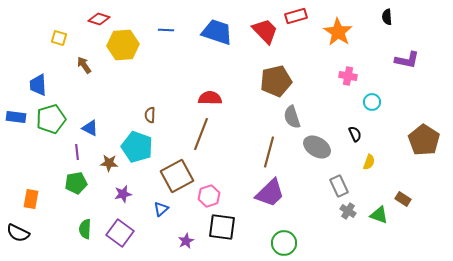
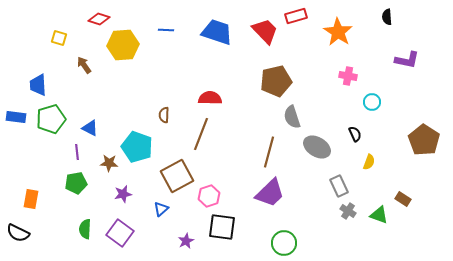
brown semicircle at (150, 115): moved 14 px right
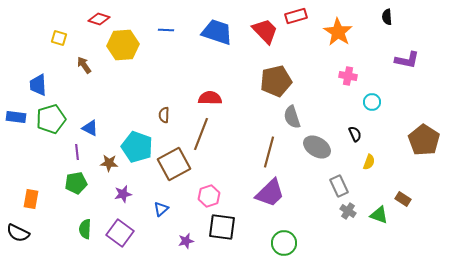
brown square at (177, 176): moved 3 px left, 12 px up
purple star at (186, 241): rotated 14 degrees clockwise
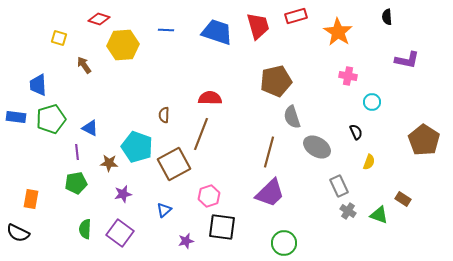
red trapezoid at (265, 31): moved 7 px left, 5 px up; rotated 28 degrees clockwise
black semicircle at (355, 134): moved 1 px right, 2 px up
blue triangle at (161, 209): moved 3 px right, 1 px down
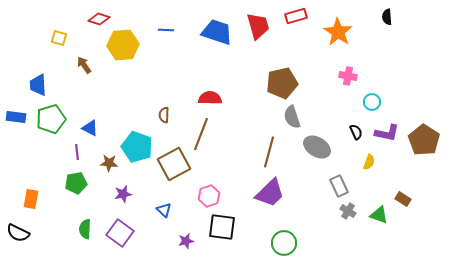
purple L-shape at (407, 60): moved 20 px left, 73 px down
brown pentagon at (276, 81): moved 6 px right, 2 px down
blue triangle at (164, 210): rotated 35 degrees counterclockwise
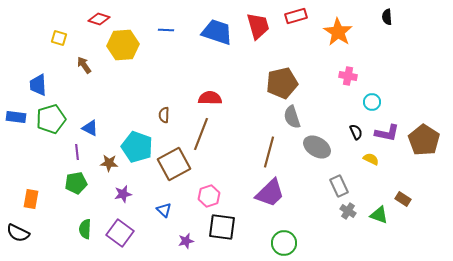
yellow semicircle at (369, 162): moved 2 px right, 3 px up; rotated 84 degrees counterclockwise
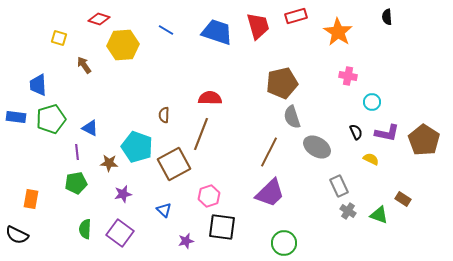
blue line at (166, 30): rotated 28 degrees clockwise
brown line at (269, 152): rotated 12 degrees clockwise
black semicircle at (18, 233): moved 1 px left, 2 px down
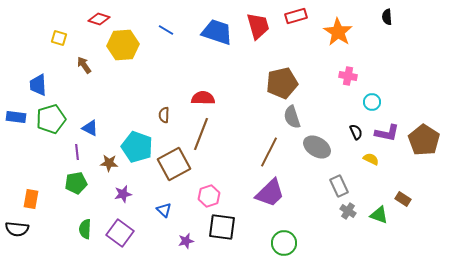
red semicircle at (210, 98): moved 7 px left
black semicircle at (17, 235): moved 6 px up; rotated 20 degrees counterclockwise
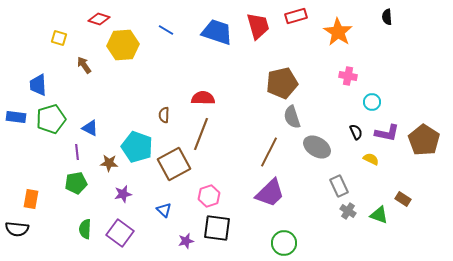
black square at (222, 227): moved 5 px left, 1 px down
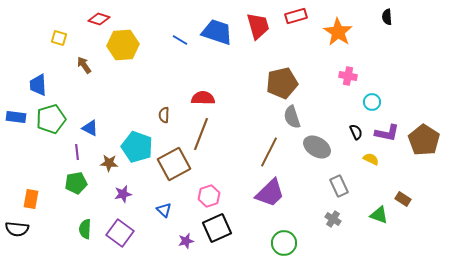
blue line at (166, 30): moved 14 px right, 10 px down
gray cross at (348, 211): moved 15 px left, 8 px down
black square at (217, 228): rotated 32 degrees counterclockwise
